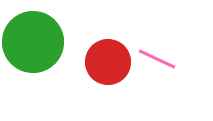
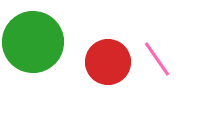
pink line: rotated 30 degrees clockwise
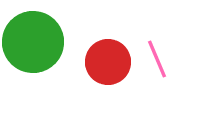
pink line: rotated 12 degrees clockwise
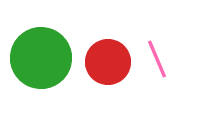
green circle: moved 8 px right, 16 px down
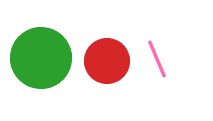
red circle: moved 1 px left, 1 px up
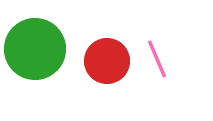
green circle: moved 6 px left, 9 px up
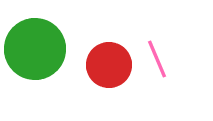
red circle: moved 2 px right, 4 px down
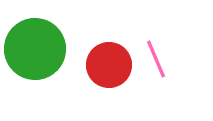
pink line: moved 1 px left
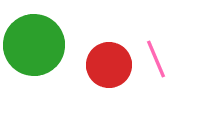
green circle: moved 1 px left, 4 px up
